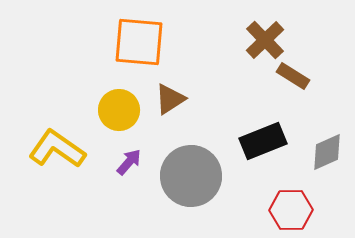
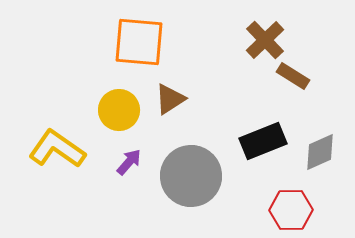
gray diamond: moved 7 px left
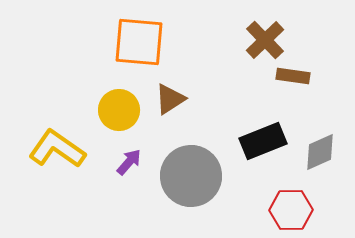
brown rectangle: rotated 24 degrees counterclockwise
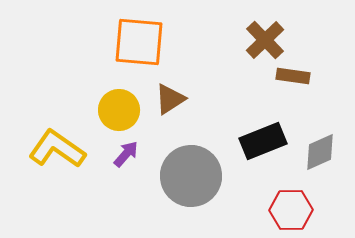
purple arrow: moved 3 px left, 8 px up
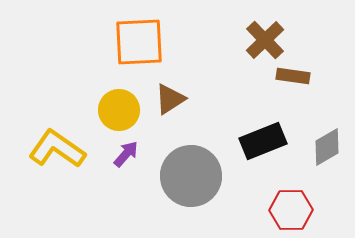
orange square: rotated 8 degrees counterclockwise
gray diamond: moved 7 px right, 5 px up; rotated 6 degrees counterclockwise
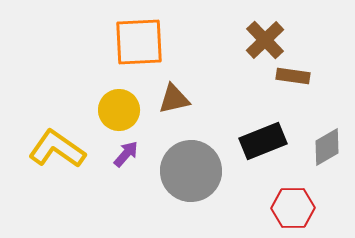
brown triangle: moved 4 px right; rotated 20 degrees clockwise
gray circle: moved 5 px up
red hexagon: moved 2 px right, 2 px up
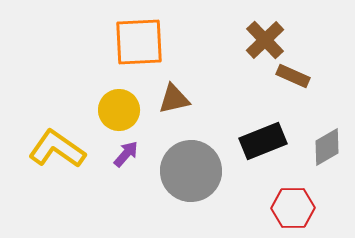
brown rectangle: rotated 16 degrees clockwise
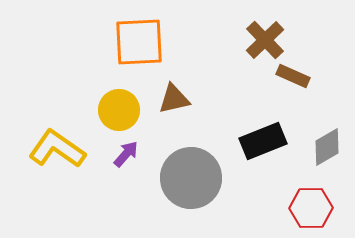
gray circle: moved 7 px down
red hexagon: moved 18 px right
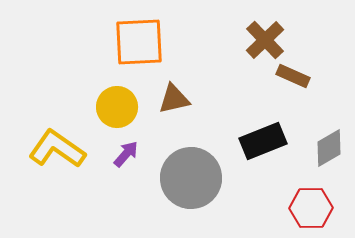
yellow circle: moved 2 px left, 3 px up
gray diamond: moved 2 px right, 1 px down
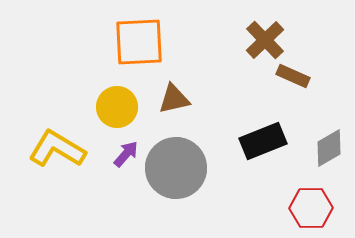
yellow L-shape: rotated 4 degrees counterclockwise
gray circle: moved 15 px left, 10 px up
